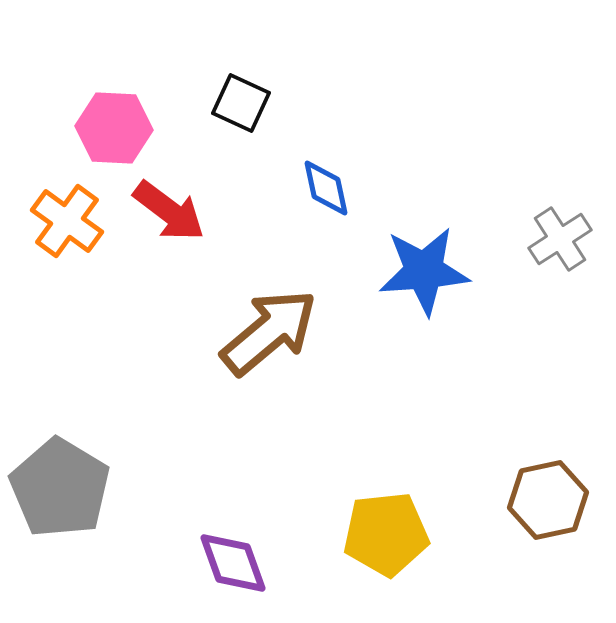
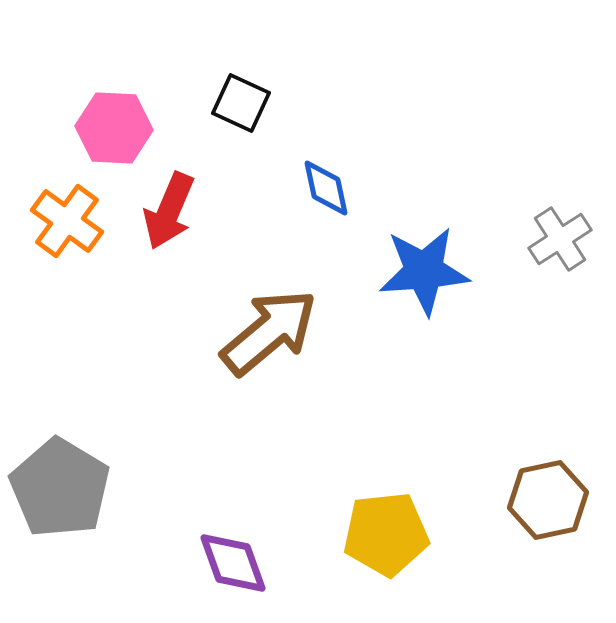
red arrow: rotated 76 degrees clockwise
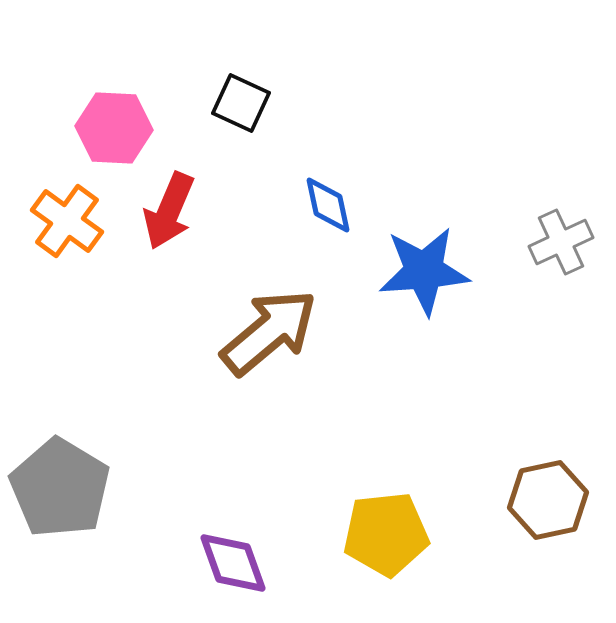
blue diamond: moved 2 px right, 17 px down
gray cross: moved 1 px right, 3 px down; rotated 8 degrees clockwise
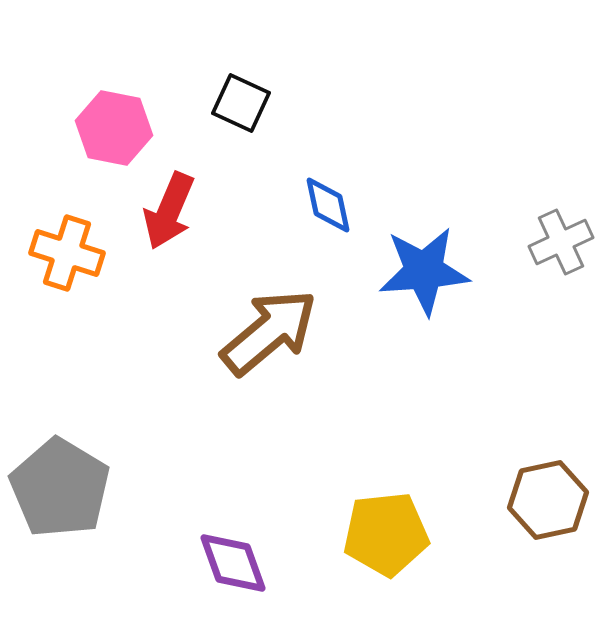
pink hexagon: rotated 8 degrees clockwise
orange cross: moved 32 px down; rotated 18 degrees counterclockwise
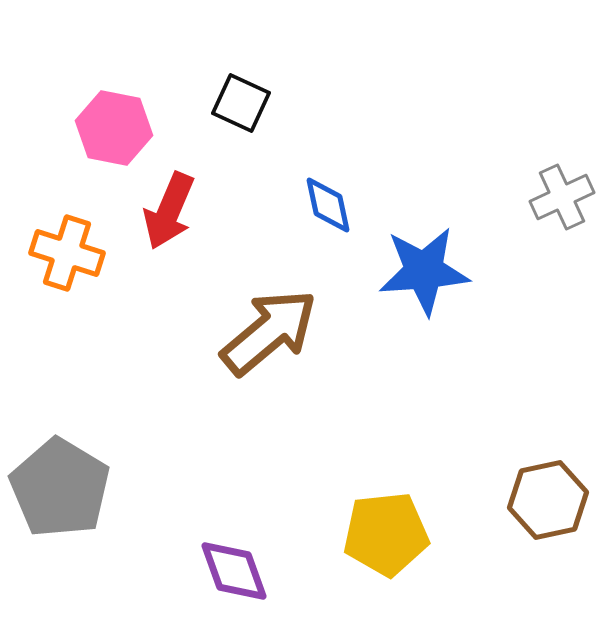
gray cross: moved 1 px right, 45 px up
purple diamond: moved 1 px right, 8 px down
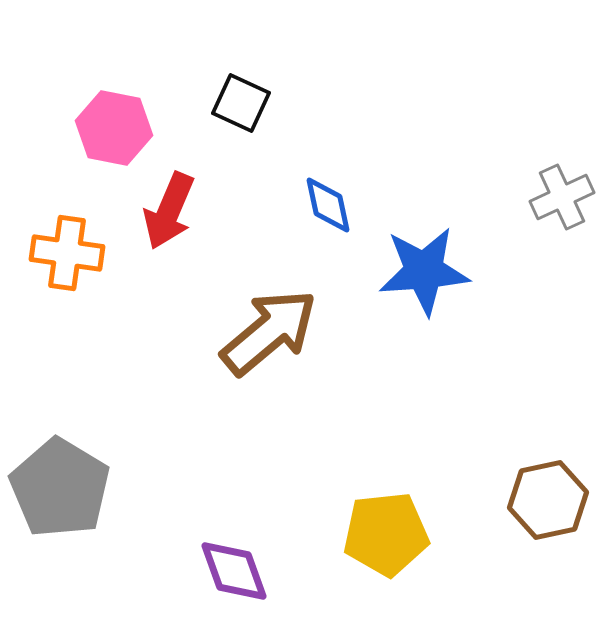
orange cross: rotated 10 degrees counterclockwise
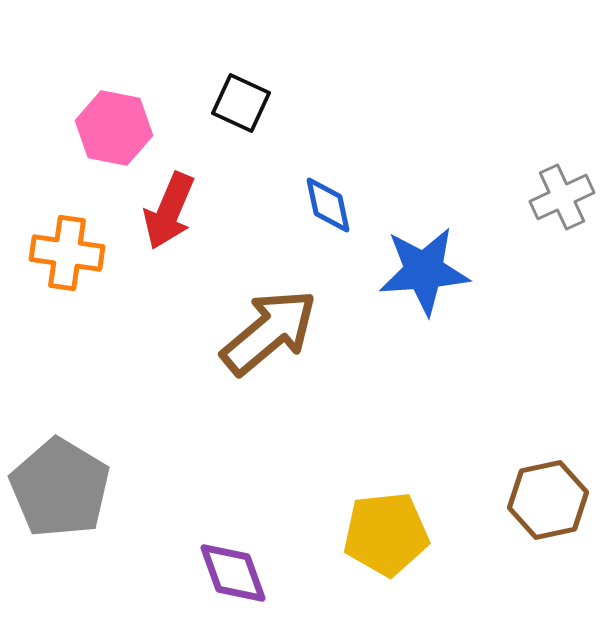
purple diamond: moved 1 px left, 2 px down
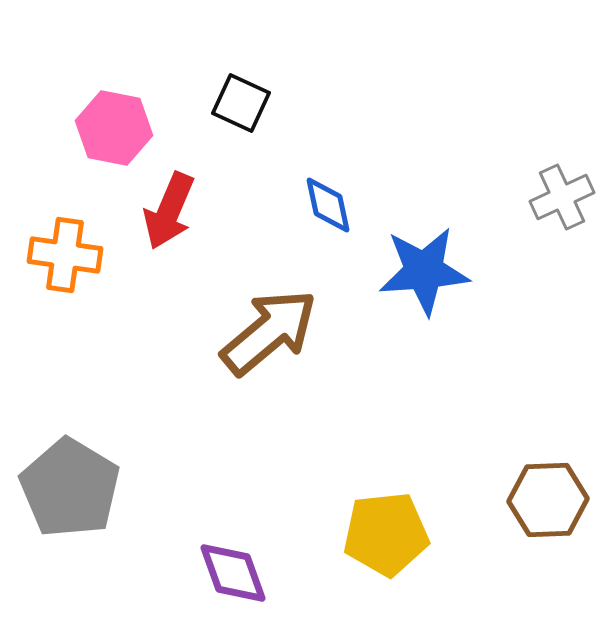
orange cross: moved 2 px left, 2 px down
gray pentagon: moved 10 px right
brown hexagon: rotated 10 degrees clockwise
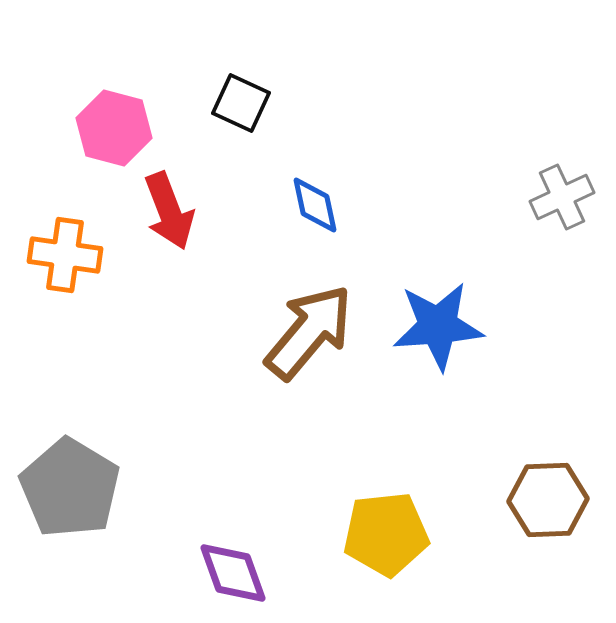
pink hexagon: rotated 4 degrees clockwise
blue diamond: moved 13 px left
red arrow: rotated 44 degrees counterclockwise
blue star: moved 14 px right, 55 px down
brown arrow: moved 40 px right; rotated 10 degrees counterclockwise
